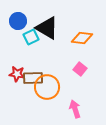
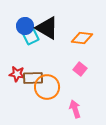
blue circle: moved 7 px right, 5 px down
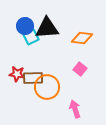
black triangle: rotated 35 degrees counterclockwise
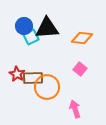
blue circle: moved 1 px left
red star: rotated 21 degrees clockwise
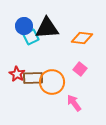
orange circle: moved 5 px right, 5 px up
pink arrow: moved 1 px left, 6 px up; rotated 18 degrees counterclockwise
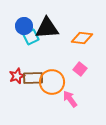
red star: moved 2 px down; rotated 21 degrees clockwise
pink arrow: moved 4 px left, 4 px up
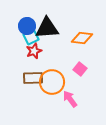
blue circle: moved 3 px right
red star: moved 17 px right, 25 px up
